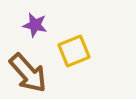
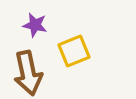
brown arrow: rotated 30 degrees clockwise
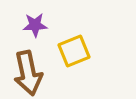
purple star: rotated 15 degrees counterclockwise
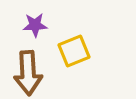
brown arrow: rotated 9 degrees clockwise
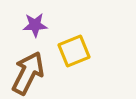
brown arrow: rotated 150 degrees counterclockwise
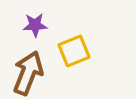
brown arrow: rotated 6 degrees counterclockwise
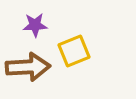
brown arrow: moved 6 px up; rotated 66 degrees clockwise
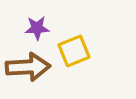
purple star: moved 2 px right, 3 px down
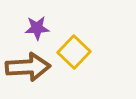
yellow square: moved 1 px down; rotated 24 degrees counterclockwise
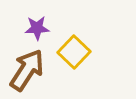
brown arrow: moved 1 px left, 3 px down; rotated 54 degrees counterclockwise
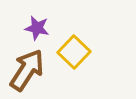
purple star: rotated 15 degrees clockwise
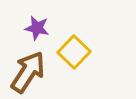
brown arrow: moved 1 px right, 2 px down
